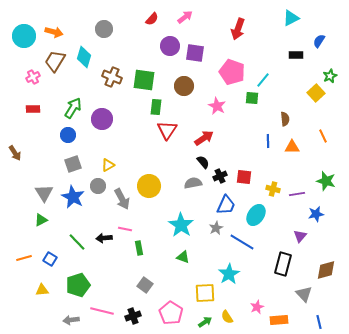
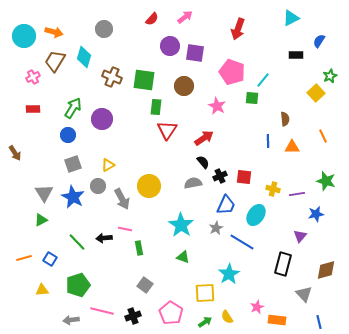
orange rectangle at (279, 320): moved 2 px left; rotated 12 degrees clockwise
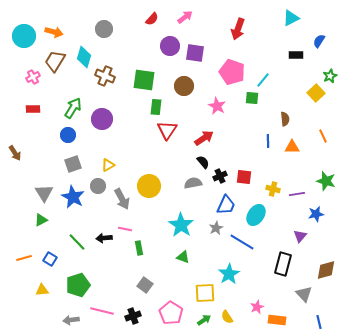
brown cross at (112, 77): moved 7 px left, 1 px up
green arrow at (205, 322): moved 1 px left, 2 px up
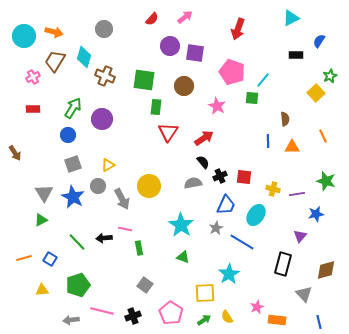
red triangle at (167, 130): moved 1 px right, 2 px down
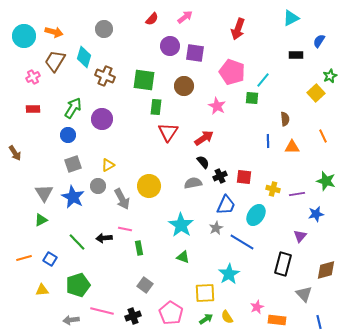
green arrow at (204, 320): moved 2 px right, 1 px up
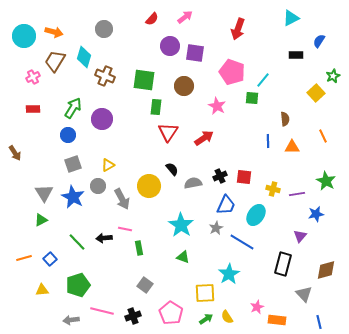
green star at (330, 76): moved 3 px right
black semicircle at (203, 162): moved 31 px left, 7 px down
green star at (326, 181): rotated 12 degrees clockwise
blue square at (50, 259): rotated 16 degrees clockwise
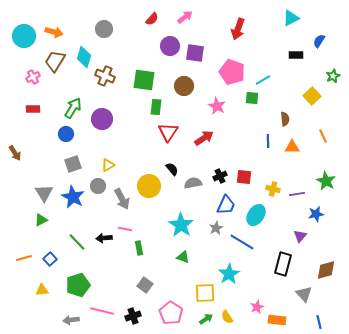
cyan line at (263, 80): rotated 21 degrees clockwise
yellow square at (316, 93): moved 4 px left, 3 px down
blue circle at (68, 135): moved 2 px left, 1 px up
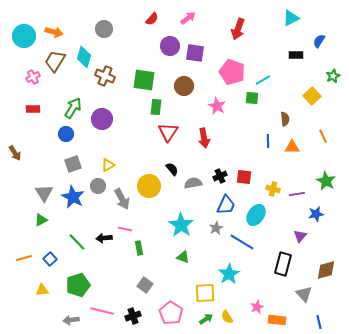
pink arrow at (185, 17): moved 3 px right, 1 px down
red arrow at (204, 138): rotated 114 degrees clockwise
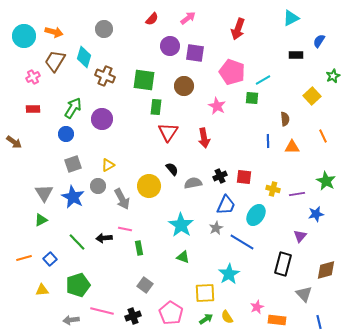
brown arrow at (15, 153): moved 1 px left, 11 px up; rotated 21 degrees counterclockwise
